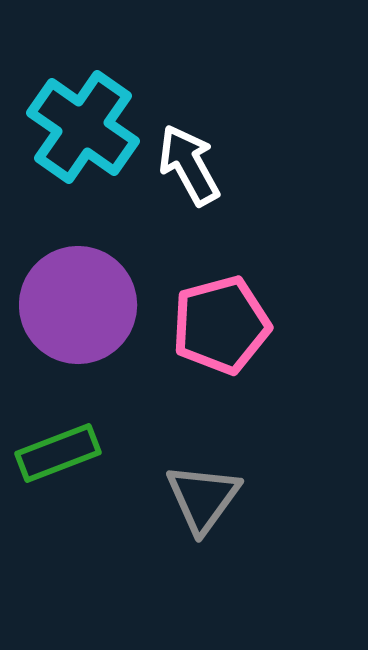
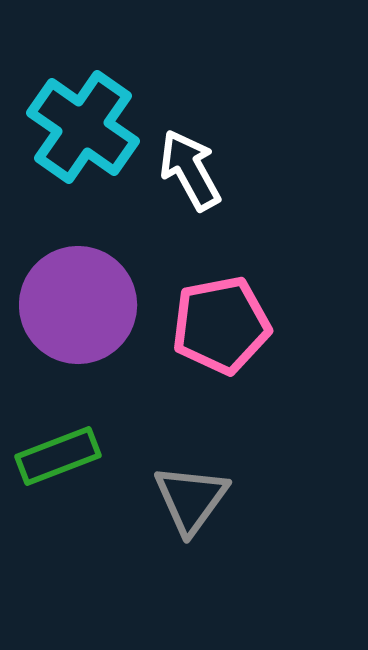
white arrow: moved 1 px right, 5 px down
pink pentagon: rotated 4 degrees clockwise
green rectangle: moved 3 px down
gray triangle: moved 12 px left, 1 px down
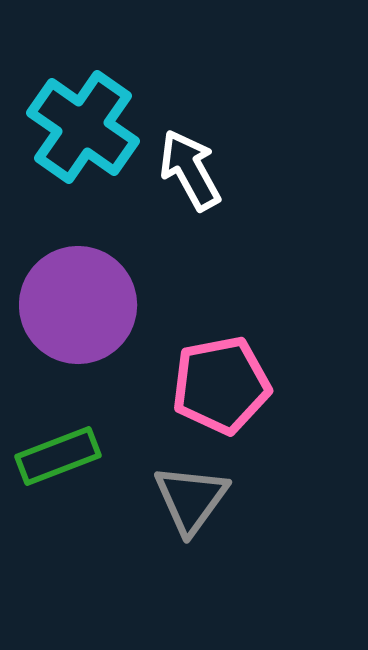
pink pentagon: moved 60 px down
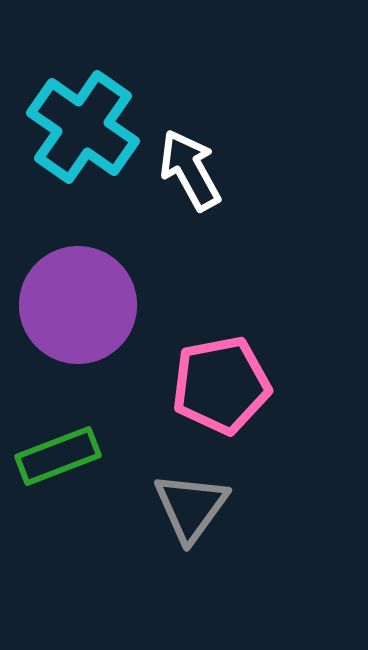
gray triangle: moved 8 px down
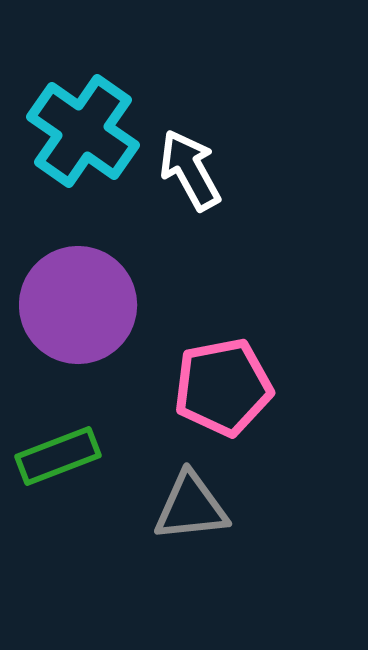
cyan cross: moved 4 px down
pink pentagon: moved 2 px right, 2 px down
gray triangle: rotated 48 degrees clockwise
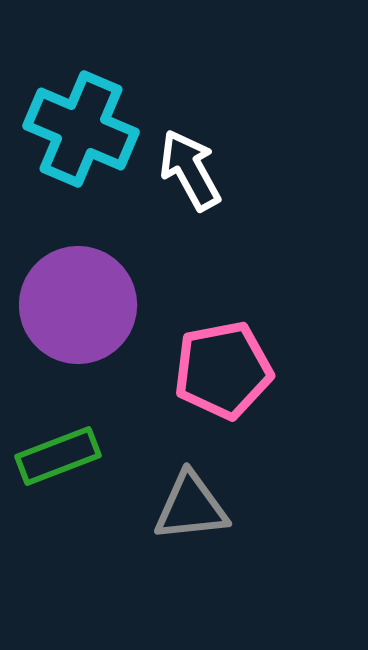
cyan cross: moved 2 px left, 2 px up; rotated 12 degrees counterclockwise
pink pentagon: moved 17 px up
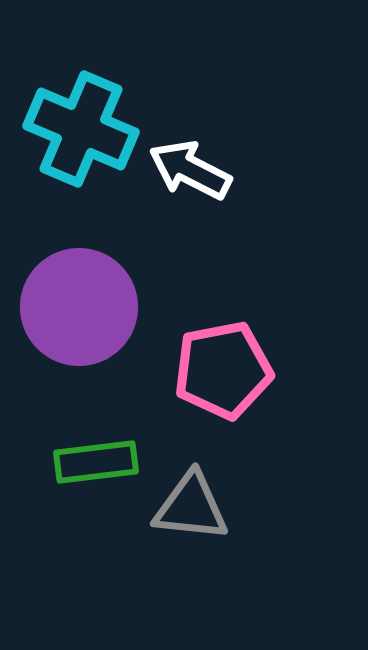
white arrow: rotated 34 degrees counterclockwise
purple circle: moved 1 px right, 2 px down
green rectangle: moved 38 px right, 6 px down; rotated 14 degrees clockwise
gray triangle: rotated 12 degrees clockwise
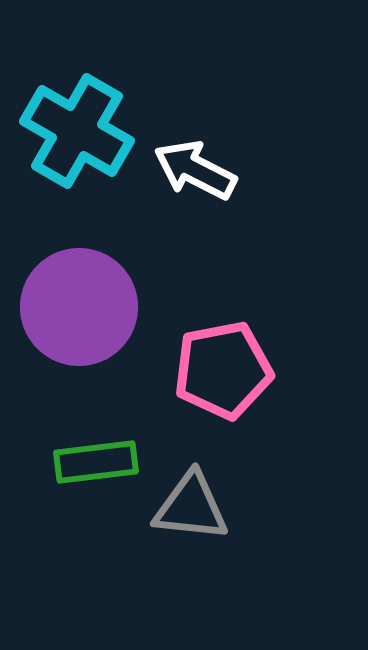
cyan cross: moved 4 px left, 2 px down; rotated 7 degrees clockwise
white arrow: moved 5 px right
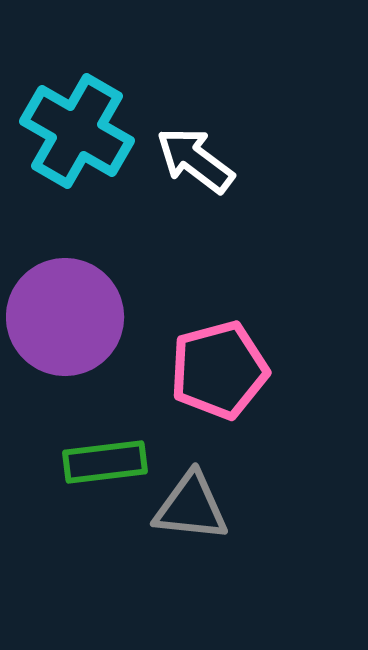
white arrow: moved 10 px up; rotated 10 degrees clockwise
purple circle: moved 14 px left, 10 px down
pink pentagon: moved 4 px left; rotated 4 degrees counterclockwise
green rectangle: moved 9 px right
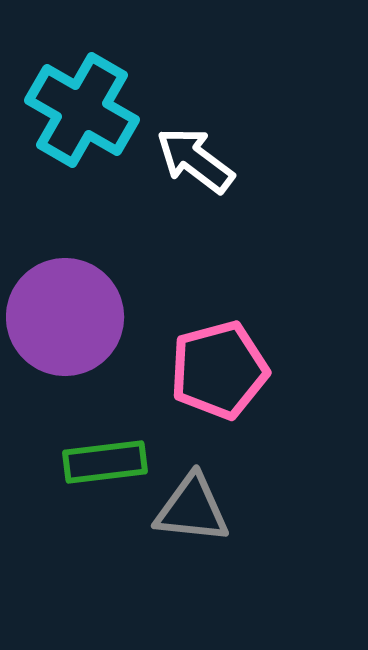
cyan cross: moved 5 px right, 21 px up
gray triangle: moved 1 px right, 2 px down
